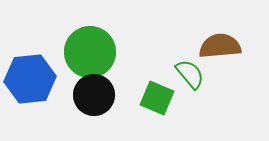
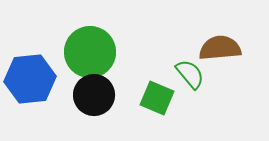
brown semicircle: moved 2 px down
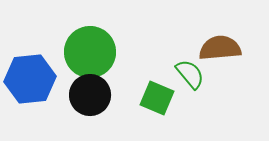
black circle: moved 4 px left
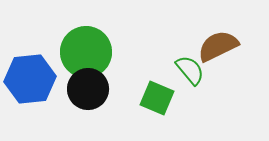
brown semicircle: moved 2 px left, 2 px up; rotated 21 degrees counterclockwise
green circle: moved 4 px left
green semicircle: moved 4 px up
black circle: moved 2 px left, 6 px up
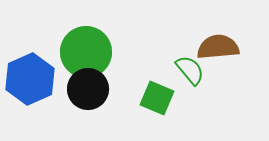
brown semicircle: moved 1 px down; rotated 21 degrees clockwise
blue hexagon: rotated 18 degrees counterclockwise
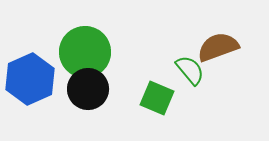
brown semicircle: rotated 15 degrees counterclockwise
green circle: moved 1 px left
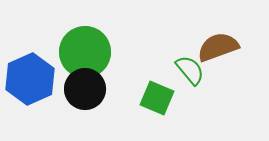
black circle: moved 3 px left
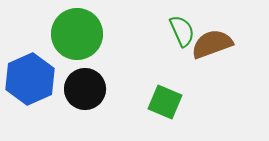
brown semicircle: moved 6 px left, 3 px up
green circle: moved 8 px left, 18 px up
green semicircle: moved 8 px left, 39 px up; rotated 16 degrees clockwise
green square: moved 8 px right, 4 px down
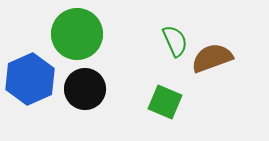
green semicircle: moved 7 px left, 10 px down
brown semicircle: moved 14 px down
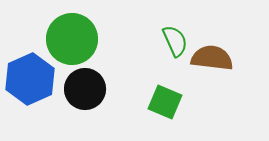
green circle: moved 5 px left, 5 px down
brown semicircle: rotated 27 degrees clockwise
